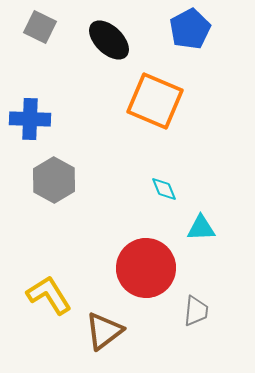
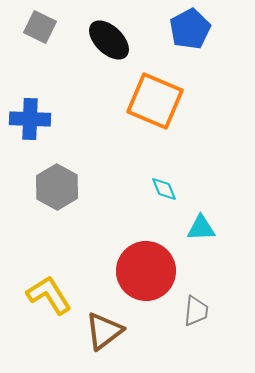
gray hexagon: moved 3 px right, 7 px down
red circle: moved 3 px down
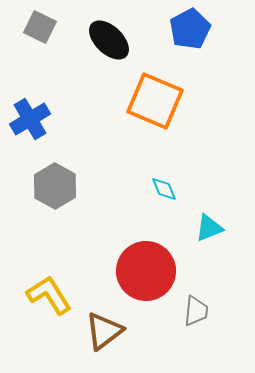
blue cross: rotated 33 degrees counterclockwise
gray hexagon: moved 2 px left, 1 px up
cyan triangle: moved 8 px right; rotated 20 degrees counterclockwise
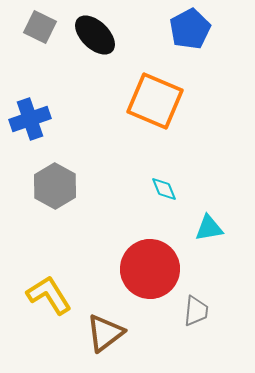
black ellipse: moved 14 px left, 5 px up
blue cross: rotated 12 degrees clockwise
cyan triangle: rotated 12 degrees clockwise
red circle: moved 4 px right, 2 px up
brown triangle: moved 1 px right, 2 px down
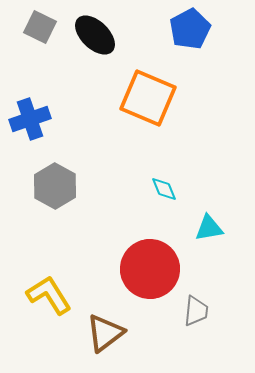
orange square: moved 7 px left, 3 px up
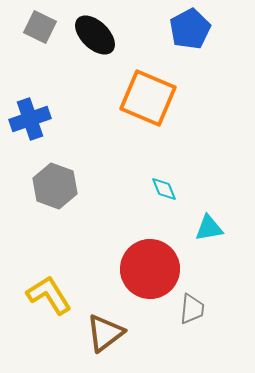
gray hexagon: rotated 9 degrees counterclockwise
gray trapezoid: moved 4 px left, 2 px up
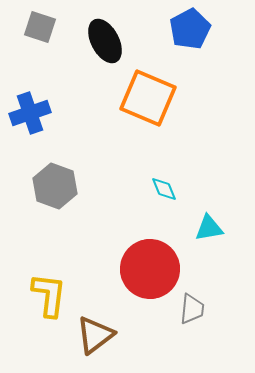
gray square: rotated 8 degrees counterclockwise
black ellipse: moved 10 px right, 6 px down; rotated 18 degrees clockwise
blue cross: moved 6 px up
yellow L-shape: rotated 39 degrees clockwise
brown triangle: moved 10 px left, 2 px down
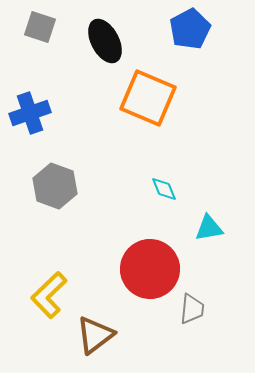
yellow L-shape: rotated 141 degrees counterclockwise
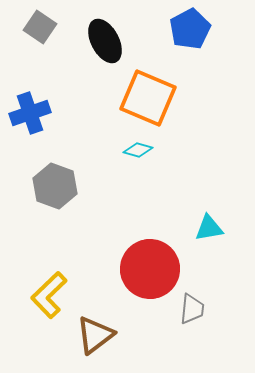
gray square: rotated 16 degrees clockwise
cyan diamond: moved 26 px left, 39 px up; rotated 52 degrees counterclockwise
